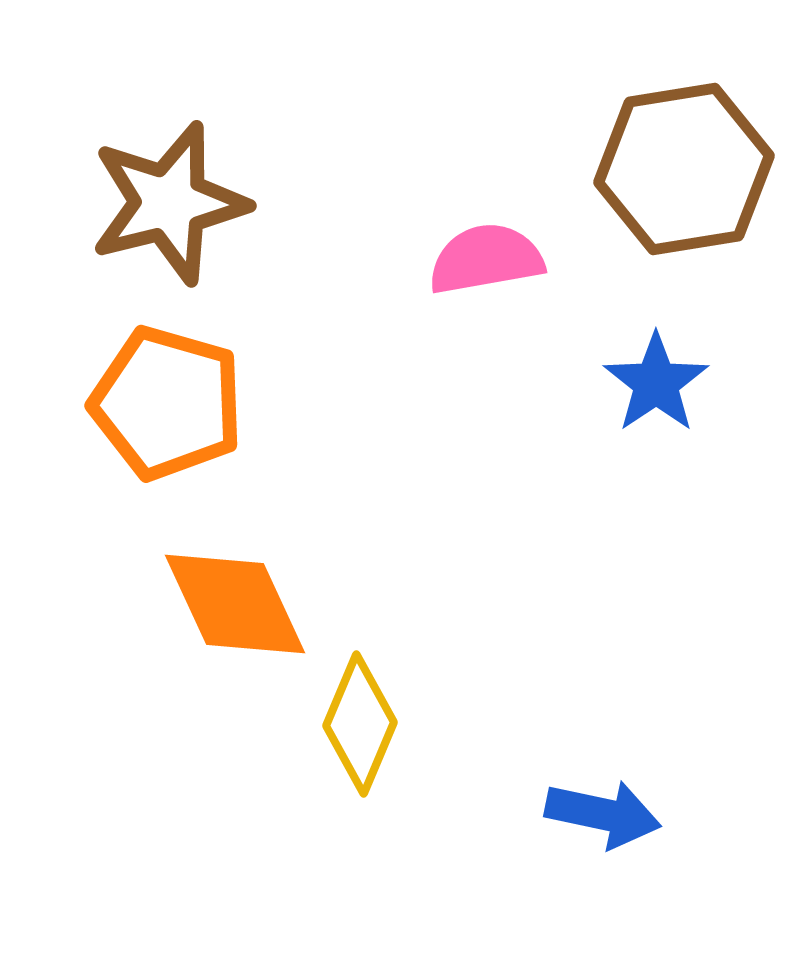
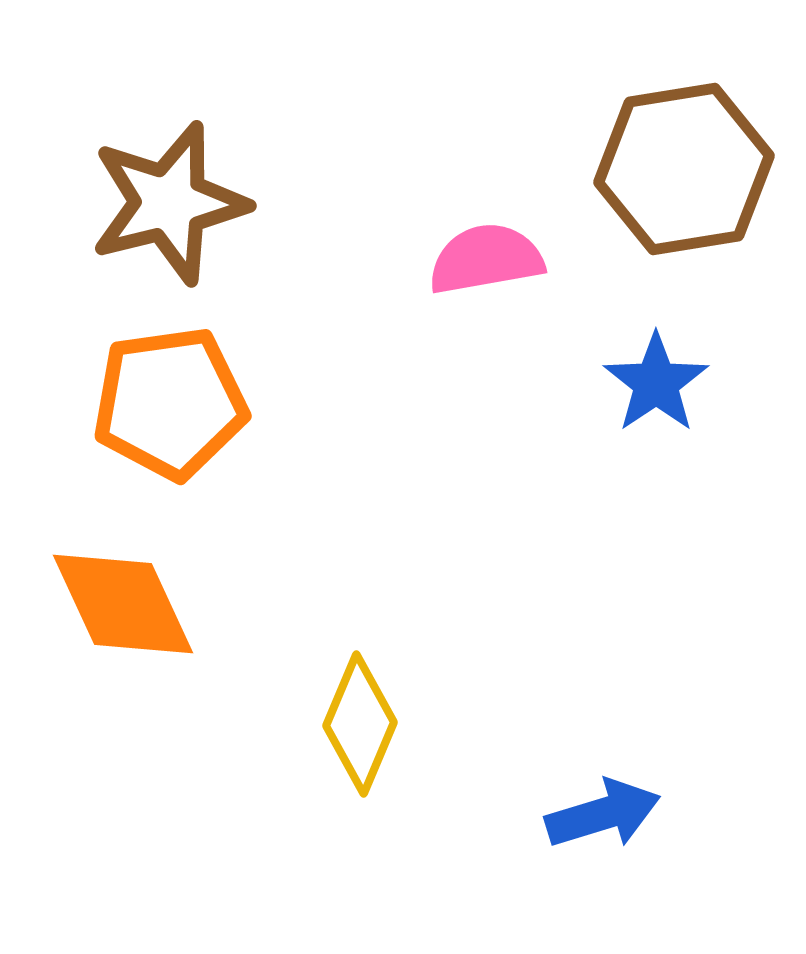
orange pentagon: moved 3 px right; rotated 24 degrees counterclockwise
orange diamond: moved 112 px left
blue arrow: rotated 29 degrees counterclockwise
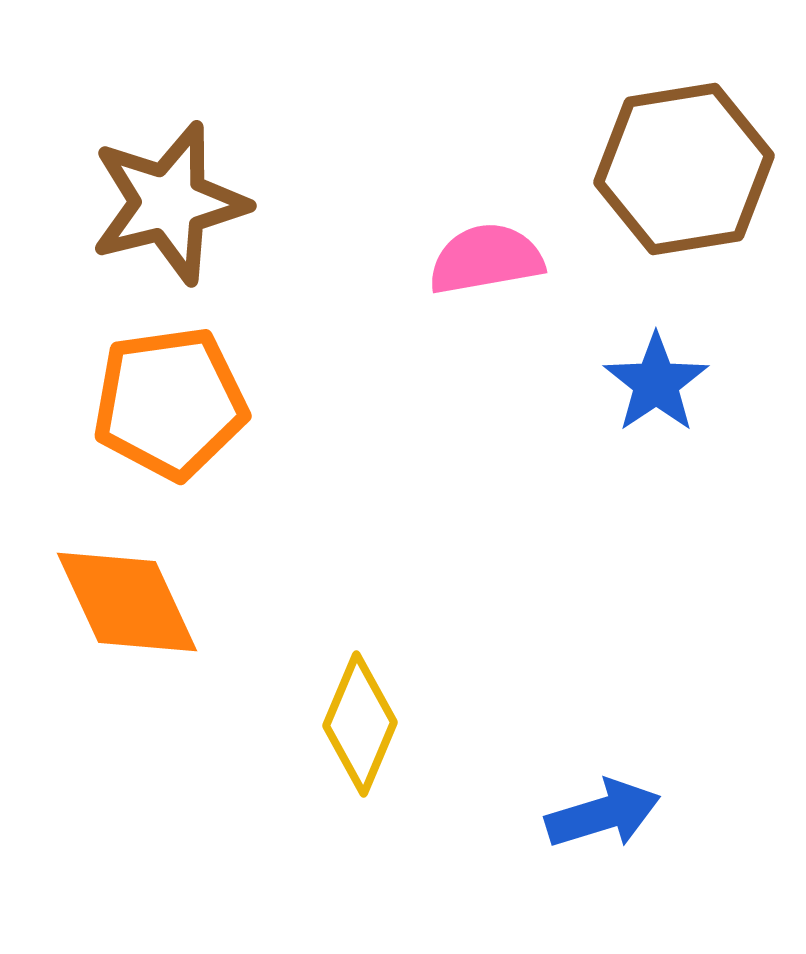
orange diamond: moved 4 px right, 2 px up
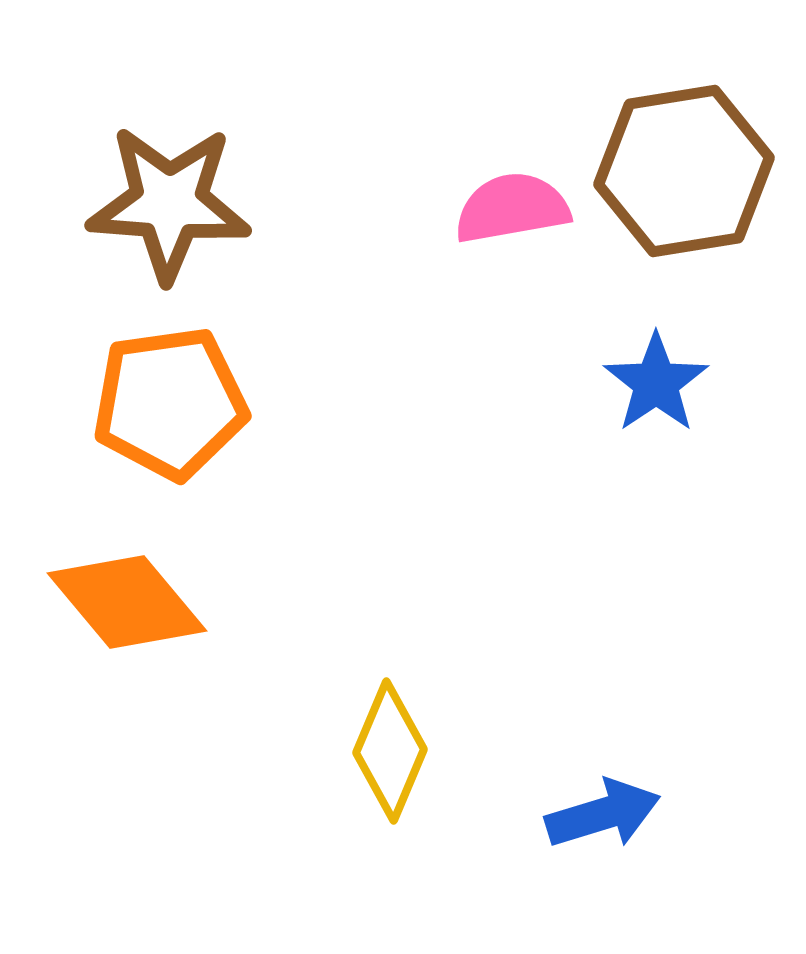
brown hexagon: moved 2 px down
brown star: rotated 18 degrees clockwise
pink semicircle: moved 26 px right, 51 px up
orange diamond: rotated 15 degrees counterclockwise
yellow diamond: moved 30 px right, 27 px down
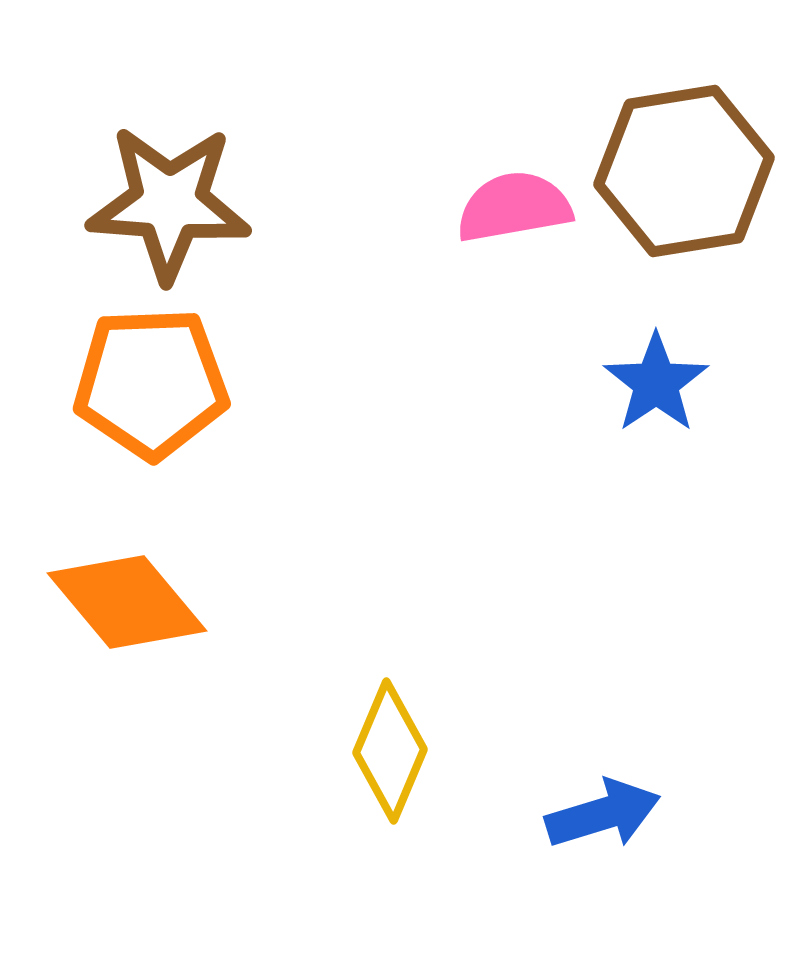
pink semicircle: moved 2 px right, 1 px up
orange pentagon: moved 19 px left, 20 px up; rotated 6 degrees clockwise
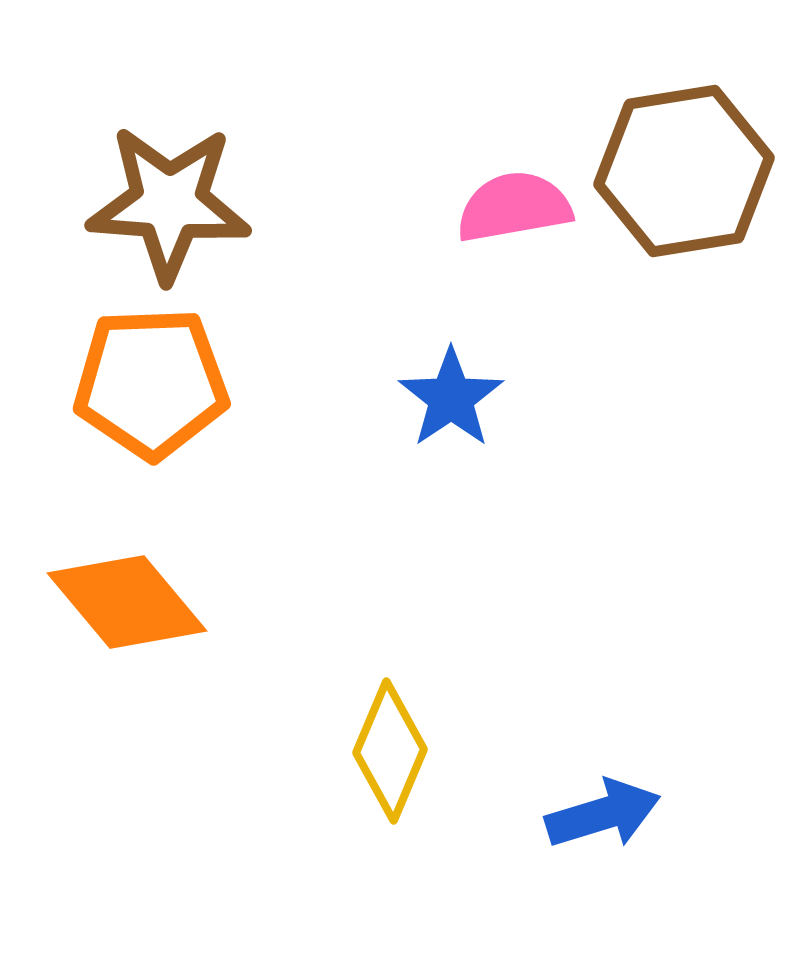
blue star: moved 205 px left, 15 px down
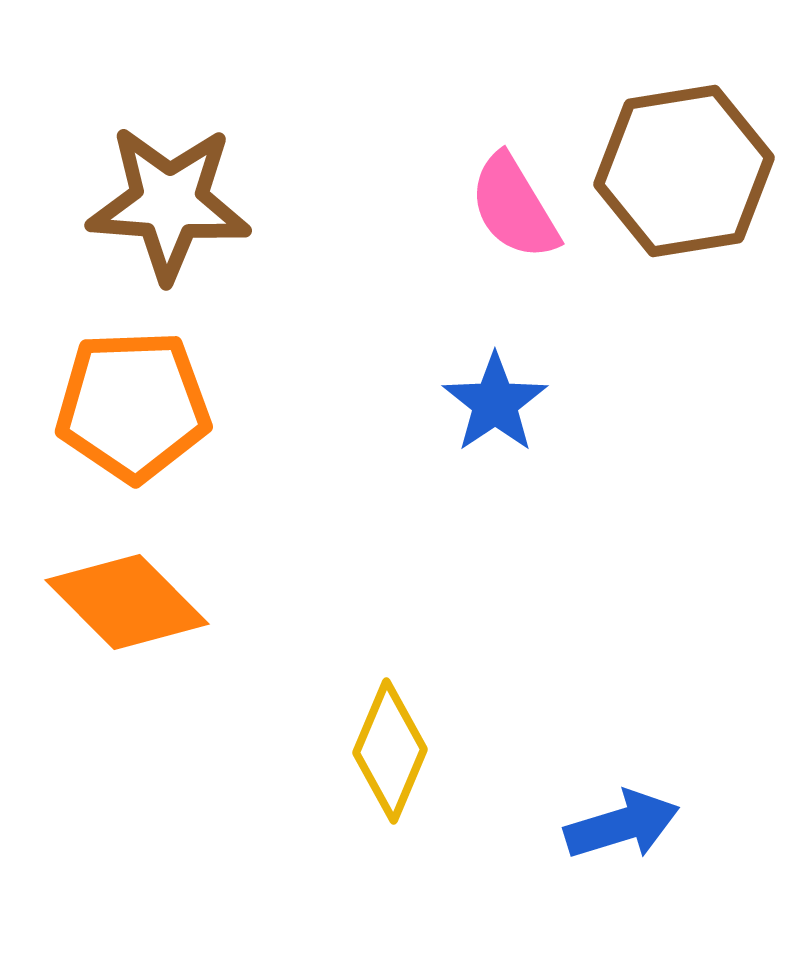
pink semicircle: rotated 111 degrees counterclockwise
orange pentagon: moved 18 px left, 23 px down
blue star: moved 44 px right, 5 px down
orange diamond: rotated 5 degrees counterclockwise
blue arrow: moved 19 px right, 11 px down
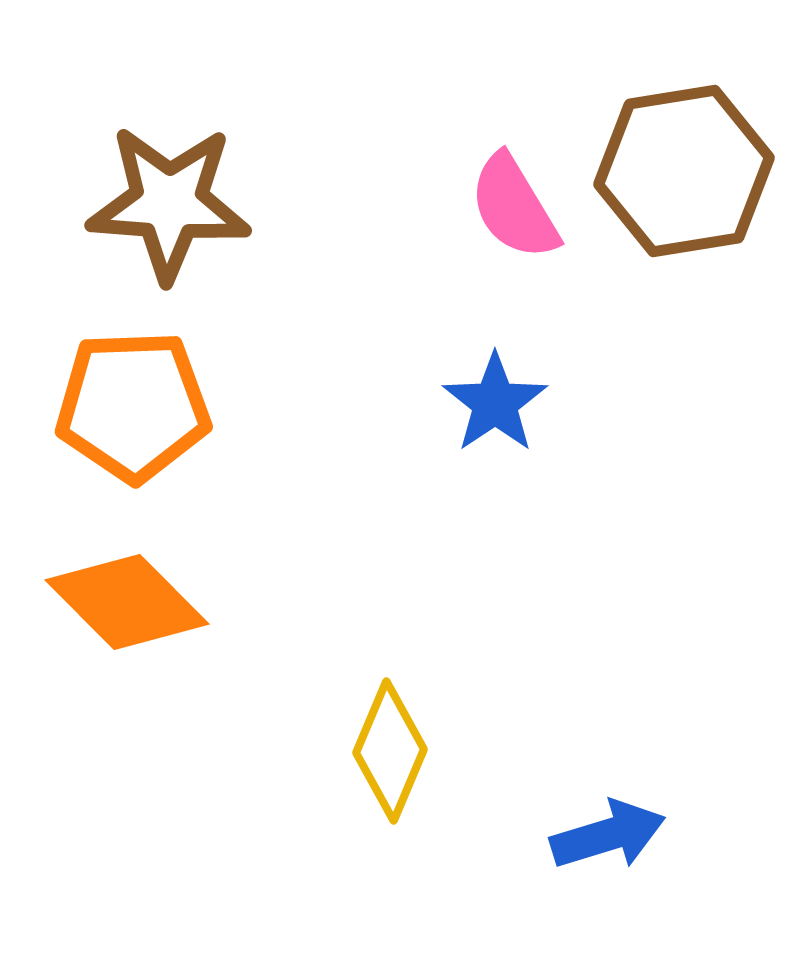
blue arrow: moved 14 px left, 10 px down
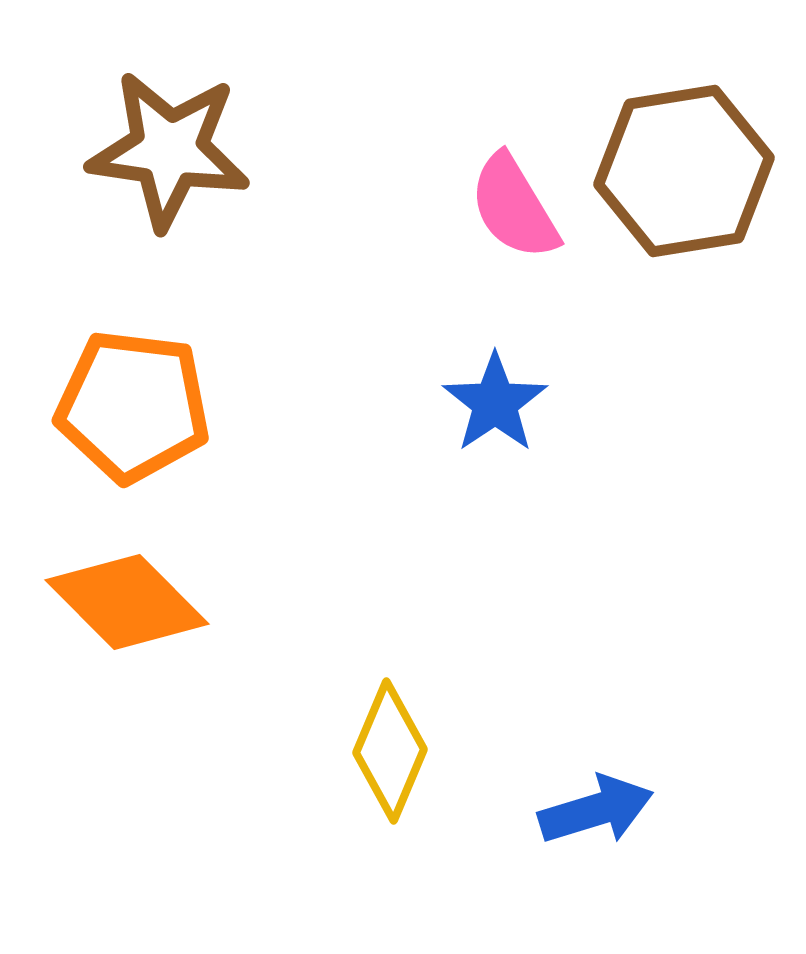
brown star: moved 53 px up; rotated 4 degrees clockwise
orange pentagon: rotated 9 degrees clockwise
blue arrow: moved 12 px left, 25 px up
